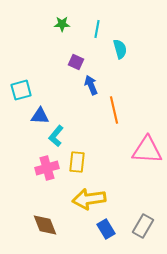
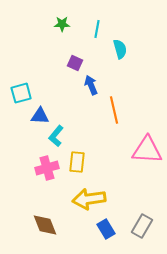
purple square: moved 1 px left, 1 px down
cyan square: moved 3 px down
gray rectangle: moved 1 px left
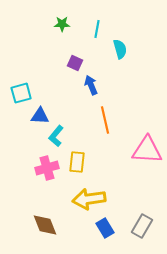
orange line: moved 9 px left, 10 px down
blue rectangle: moved 1 px left, 1 px up
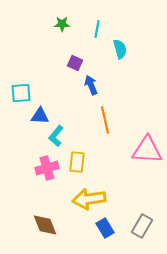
cyan square: rotated 10 degrees clockwise
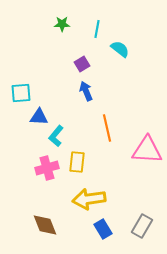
cyan semicircle: rotated 36 degrees counterclockwise
purple square: moved 7 px right, 1 px down; rotated 35 degrees clockwise
blue arrow: moved 5 px left, 6 px down
blue triangle: moved 1 px left, 1 px down
orange line: moved 2 px right, 8 px down
blue rectangle: moved 2 px left, 1 px down
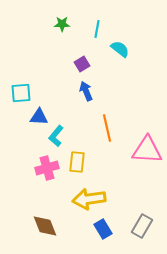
brown diamond: moved 1 px down
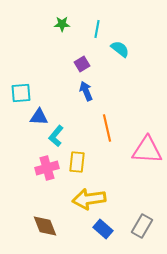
blue rectangle: rotated 18 degrees counterclockwise
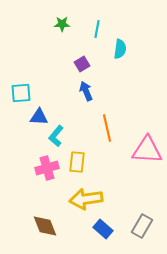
cyan semicircle: rotated 60 degrees clockwise
yellow arrow: moved 3 px left
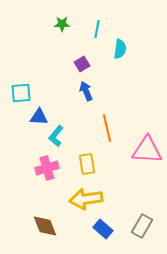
yellow rectangle: moved 10 px right, 2 px down; rotated 15 degrees counterclockwise
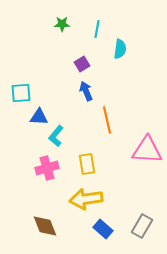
orange line: moved 8 px up
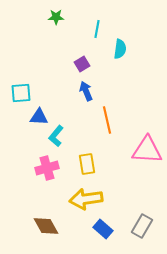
green star: moved 6 px left, 7 px up
brown diamond: moved 1 px right; rotated 8 degrees counterclockwise
